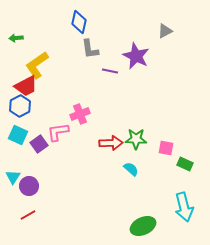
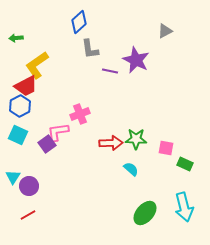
blue diamond: rotated 35 degrees clockwise
purple star: moved 4 px down
purple square: moved 8 px right
green ellipse: moved 2 px right, 13 px up; rotated 25 degrees counterclockwise
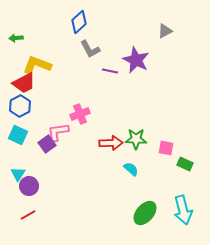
gray L-shape: rotated 20 degrees counterclockwise
yellow L-shape: rotated 56 degrees clockwise
red trapezoid: moved 2 px left, 3 px up
cyan triangle: moved 5 px right, 3 px up
cyan arrow: moved 1 px left, 3 px down
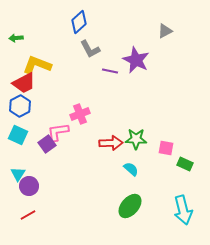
green ellipse: moved 15 px left, 7 px up
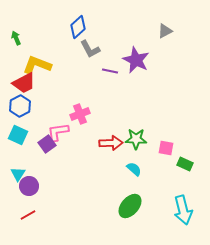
blue diamond: moved 1 px left, 5 px down
green arrow: rotated 72 degrees clockwise
cyan semicircle: moved 3 px right
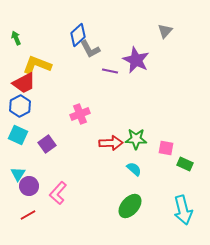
blue diamond: moved 8 px down
gray triangle: rotated 21 degrees counterclockwise
pink L-shape: moved 61 px down; rotated 40 degrees counterclockwise
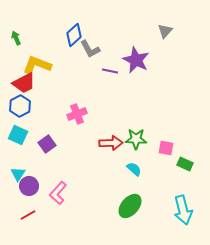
blue diamond: moved 4 px left
pink cross: moved 3 px left
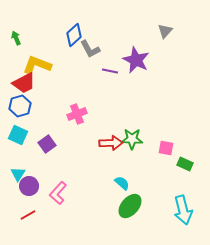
blue hexagon: rotated 10 degrees clockwise
green star: moved 4 px left
cyan semicircle: moved 12 px left, 14 px down
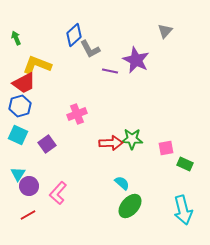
pink square: rotated 21 degrees counterclockwise
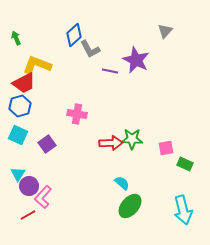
pink cross: rotated 30 degrees clockwise
pink L-shape: moved 15 px left, 4 px down
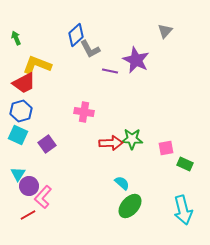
blue diamond: moved 2 px right
blue hexagon: moved 1 px right, 5 px down
pink cross: moved 7 px right, 2 px up
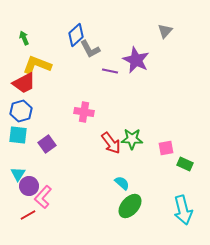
green arrow: moved 8 px right
cyan square: rotated 18 degrees counterclockwise
red arrow: rotated 55 degrees clockwise
